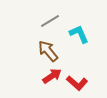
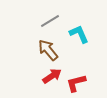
brown arrow: moved 1 px up
red L-shape: moved 1 px left; rotated 125 degrees clockwise
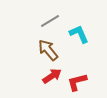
red L-shape: moved 1 px right, 1 px up
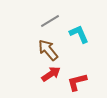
red arrow: moved 1 px left, 2 px up
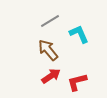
red arrow: moved 2 px down
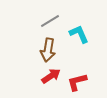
brown arrow: rotated 130 degrees counterclockwise
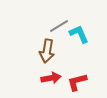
gray line: moved 9 px right, 5 px down
brown arrow: moved 1 px left, 1 px down
red arrow: moved 2 px down; rotated 24 degrees clockwise
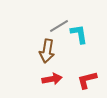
cyan L-shape: rotated 15 degrees clockwise
red arrow: moved 1 px right, 1 px down
red L-shape: moved 10 px right, 2 px up
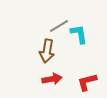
red L-shape: moved 2 px down
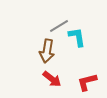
cyan L-shape: moved 2 px left, 3 px down
red arrow: rotated 48 degrees clockwise
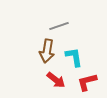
gray line: rotated 12 degrees clockwise
cyan L-shape: moved 3 px left, 20 px down
red arrow: moved 4 px right, 1 px down
